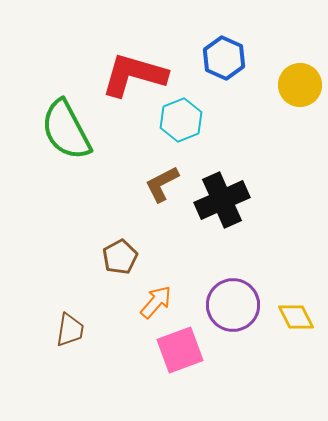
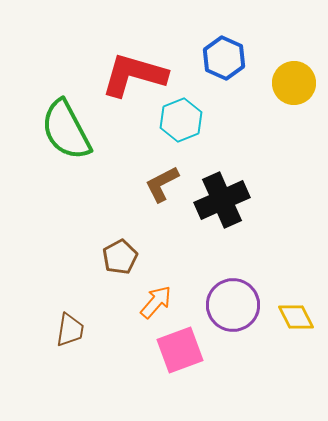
yellow circle: moved 6 px left, 2 px up
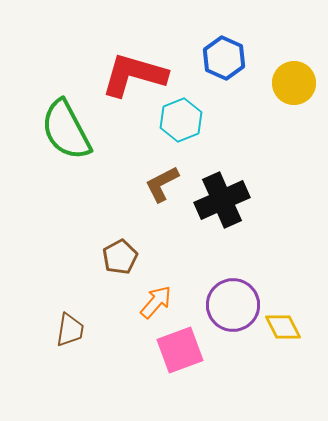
yellow diamond: moved 13 px left, 10 px down
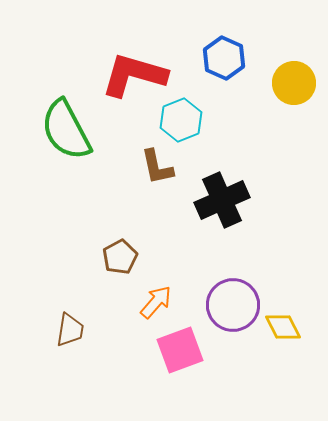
brown L-shape: moved 5 px left, 17 px up; rotated 75 degrees counterclockwise
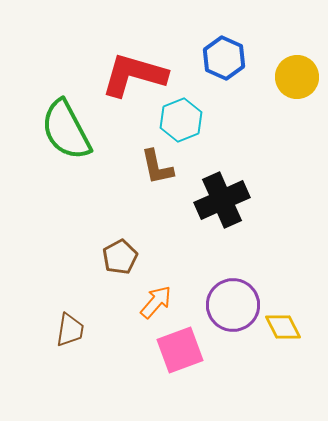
yellow circle: moved 3 px right, 6 px up
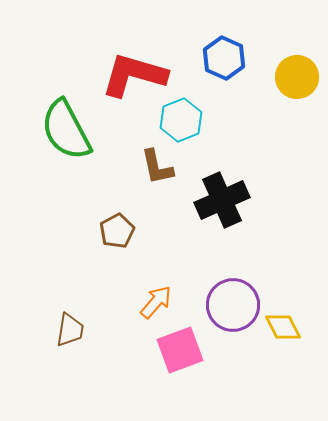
brown pentagon: moved 3 px left, 26 px up
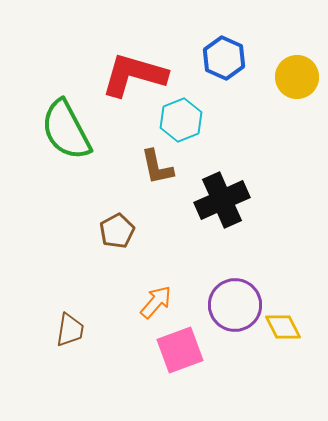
purple circle: moved 2 px right
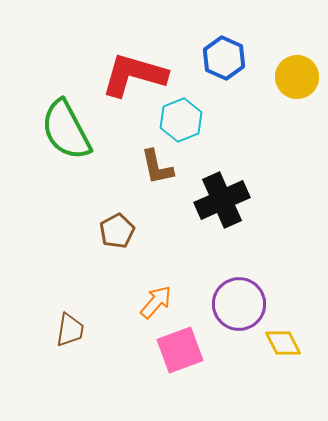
purple circle: moved 4 px right, 1 px up
yellow diamond: moved 16 px down
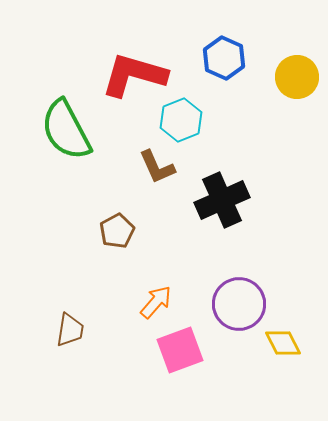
brown L-shape: rotated 12 degrees counterclockwise
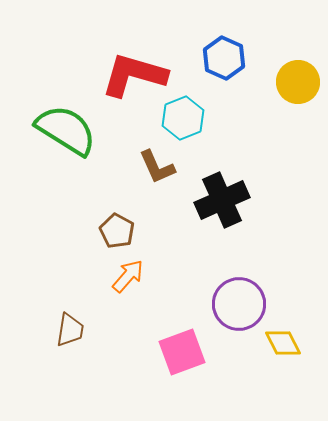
yellow circle: moved 1 px right, 5 px down
cyan hexagon: moved 2 px right, 2 px up
green semicircle: rotated 150 degrees clockwise
brown pentagon: rotated 16 degrees counterclockwise
orange arrow: moved 28 px left, 26 px up
pink square: moved 2 px right, 2 px down
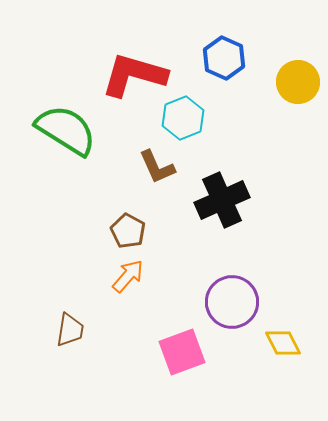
brown pentagon: moved 11 px right
purple circle: moved 7 px left, 2 px up
